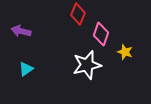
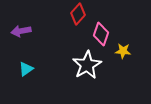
red diamond: rotated 20 degrees clockwise
purple arrow: rotated 24 degrees counterclockwise
yellow star: moved 2 px left, 1 px up; rotated 14 degrees counterclockwise
white star: rotated 16 degrees counterclockwise
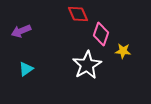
red diamond: rotated 65 degrees counterclockwise
purple arrow: rotated 12 degrees counterclockwise
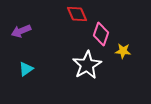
red diamond: moved 1 px left
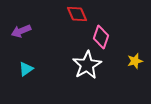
pink diamond: moved 3 px down
yellow star: moved 12 px right, 10 px down; rotated 21 degrees counterclockwise
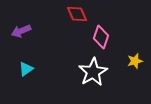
white star: moved 6 px right, 7 px down
